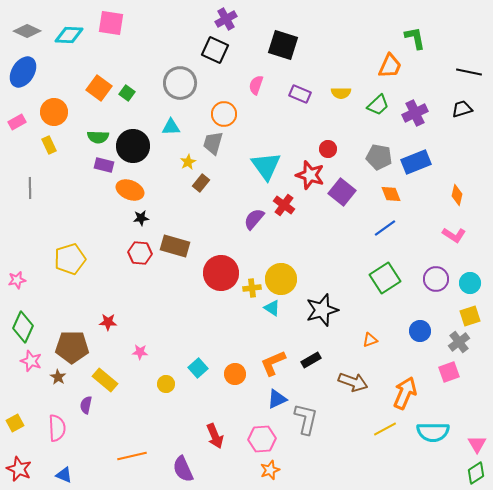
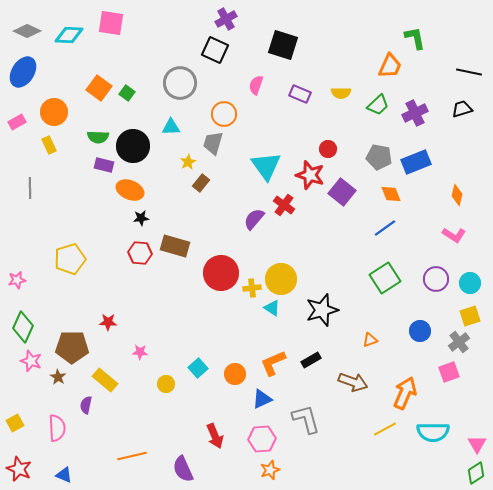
blue triangle at (277, 399): moved 15 px left
gray L-shape at (306, 419): rotated 28 degrees counterclockwise
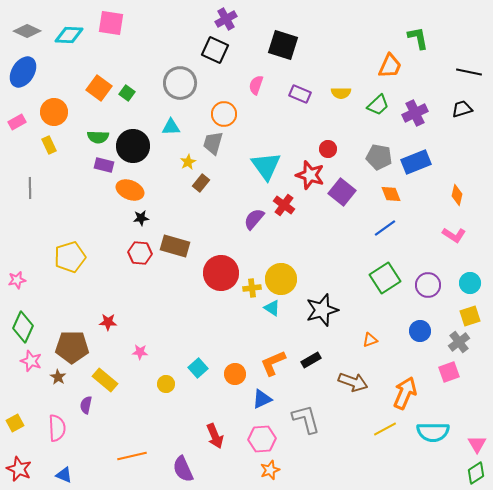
green L-shape at (415, 38): moved 3 px right
yellow pentagon at (70, 259): moved 2 px up
purple circle at (436, 279): moved 8 px left, 6 px down
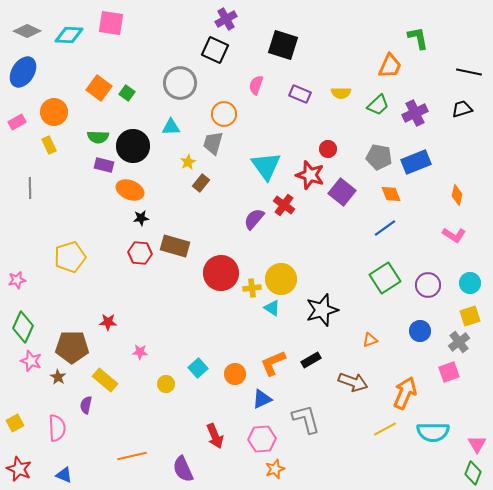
orange star at (270, 470): moved 5 px right, 1 px up
green diamond at (476, 473): moved 3 px left; rotated 35 degrees counterclockwise
